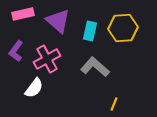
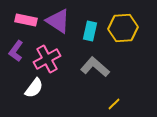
pink rectangle: moved 3 px right, 6 px down; rotated 25 degrees clockwise
purple triangle: rotated 8 degrees counterclockwise
yellow line: rotated 24 degrees clockwise
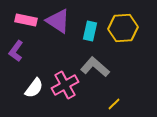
pink cross: moved 18 px right, 26 px down
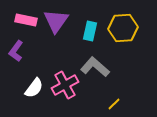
purple triangle: moved 2 px left; rotated 32 degrees clockwise
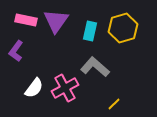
yellow hexagon: rotated 12 degrees counterclockwise
pink cross: moved 3 px down
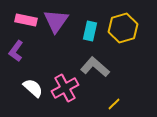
white semicircle: moved 1 px left; rotated 85 degrees counterclockwise
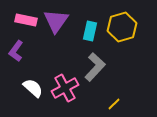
yellow hexagon: moved 1 px left, 1 px up
gray L-shape: rotated 92 degrees clockwise
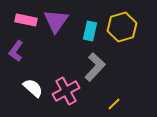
pink cross: moved 1 px right, 3 px down
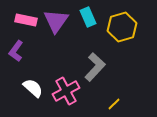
cyan rectangle: moved 2 px left, 14 px up; rotated 36 degrees counterclockwise
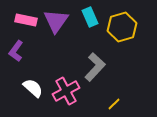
cyan rectangle: moved 2 px right
